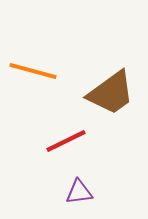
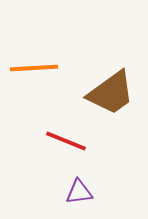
orange line: moved 1 px right, 3 px up; rotated 18 degrees counterclockwise
red line: rotated 48 degrees clockwise
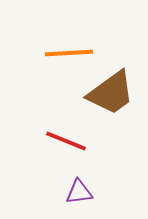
orange line: moved 35 px right, 15 px up
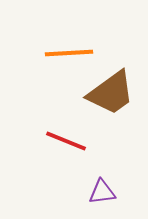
purple triangle: moved 23 px right
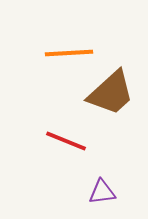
brown trapezoid: rotated 6 degrees counterclockwise
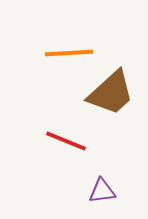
purple triangle: moved 1 px up
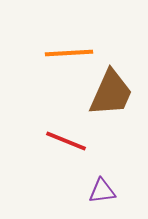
brown trapezoid: rotated 24 degrees counterclockwise
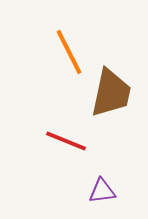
orange line: moved 1 px up; rotated 66 degrees clockwise
brown trapezoid: rotated 12 degrees counterclockwise
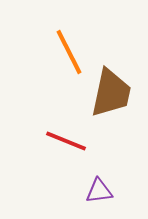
purple triangle: moved 3 px left
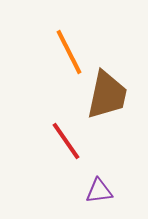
brown trapezoid: moved 4 px left, 2 px down
red line: rotated 33 degrees clockwise
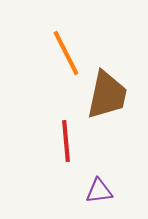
orange line: moved 3 px left, 1 px down
red line: rotated 30 degrees clockwise
